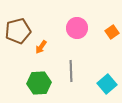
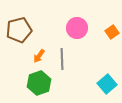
brown pentagon: moved 1 px right, 1 px up
orange arrow: moved 2 px left, 9 px down
gray line: moved 9 px left, 12 px up
green hexagon: rotated 15 degrees counterclockwise
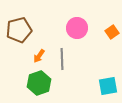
cyan square: moved 1 px right, 2 px down; rotated 30 degrees clockwise
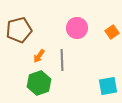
gray line: moved 1 px down
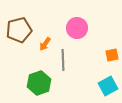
orange square: moved 23 px down; rotated 24 degrees clockwise
orange arrow: moved 6 px right, 12 px up
gray line: moved 1 px right
cyan square: rotated 18 degrees counterclockwise
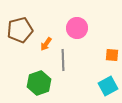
brown pentagon: moved 1 px right
orange arrow: moved 1 px right
orange square: rotated 16 degrees clockwise
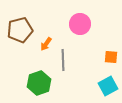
pink circle: moved 3 px right, 4 px up
orange square: moved 1 px left, 2 px down
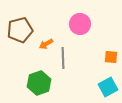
orange arrow: rotated 24 degrees clockwise
gray line: moved 2 px up
cyan square: moved 1 px down
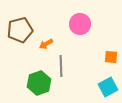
gray line: moved 2 px left, 8 px down
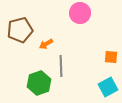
pink circle: moved 11 px up
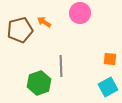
orange arrow: moved 2 px left, 22 px up; rotated 64 degrees clockwise
orange square: moved 1 px left, 2 px down
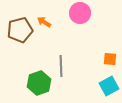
cyan square: moved 1 px right, 1 px up
